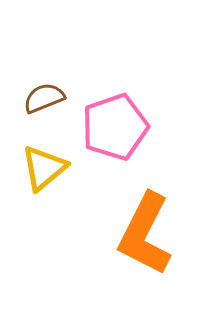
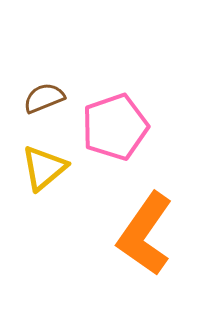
orange L-shape: rotated 8 degrees clockwise
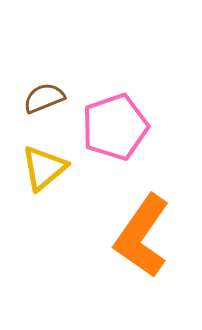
orange L-shape: moved 3 px left, 2 px down
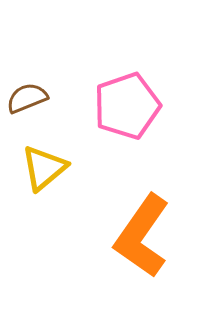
brown semicircle: moved 17 px left
pink pentagon: moved 12 px right, 21 px up
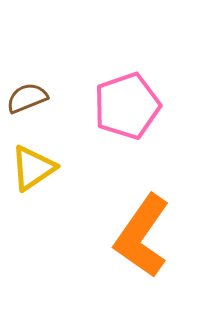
yellow triangle: moved 11 px left; rotated 6 degrees clockwise
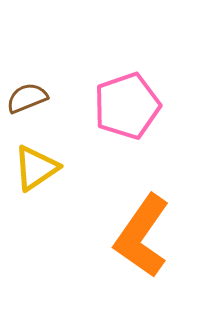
yellow triangle: moved 3 px right
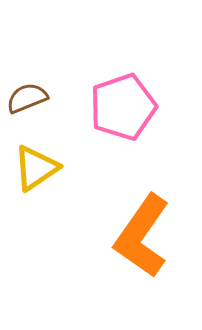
pink pentagon: moved 4 px left, 1 px down
